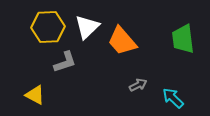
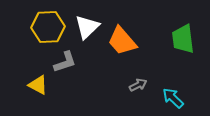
yellow triangle: moved 3 px right, 10 px up
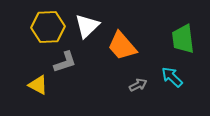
white triangle: moved 1 px up
orange trapezoid: moved 5 px down
cyan arrow: moved 1 px left, 21 px up
